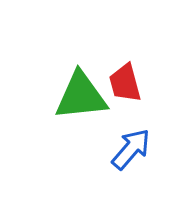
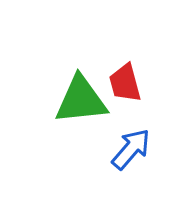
green triangle: moved 4 px down
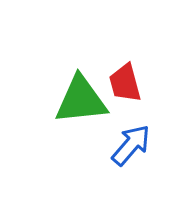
blue arrow: moved 4 px up
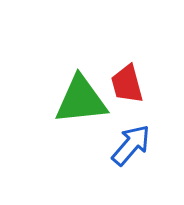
red trapezoid: moved 2 px right, 1 px down
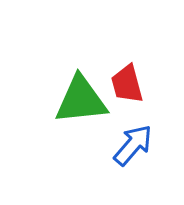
blue arrow: moved 2 px right
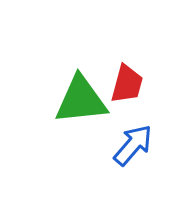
red trapezoid: rotated 150 degrees counterclockwise
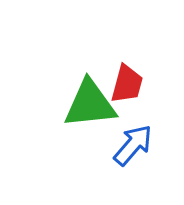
green triangle: moved 9 px right, 4 px down
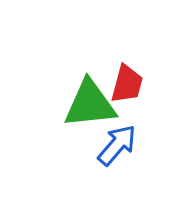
blue arrow: moved 16 px left
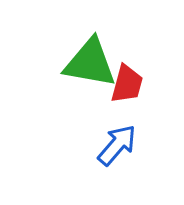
green triangle: moved 41 px up; rotated 16 degrees clockwise
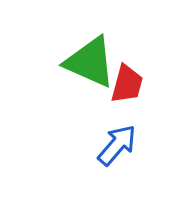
green triangle: moved 1 px up; rotated 14 degrees clockwise
